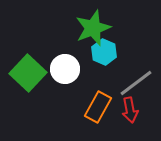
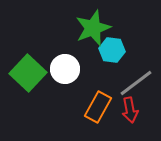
cyan hexagon: moved 8 px right, 2 px up; rotated 15 degrees counterclockwise
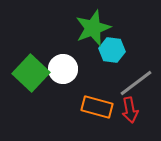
white circle: moved 2 px left
green square: moved 3 px right
orange rectangle: moved 1 px left; rotated 76 degrees clockwise
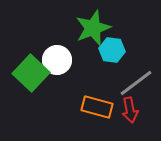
white circle: moved 6 px left, 9 px up
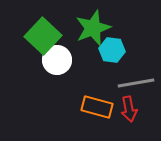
green square: moved 12 px right, 37 px up
gray line: rotated 27 degrees clockwise
red arrow: moved 1 px left, 1 px up
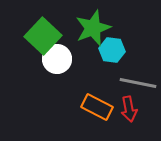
white circle: moved 1 px up
gray line: moved 2 px right; rotated 21 degrees clockwise
orange rectangle: rotated 12 degrees clockwise
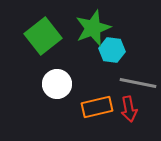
green square: rotated 9 degrees clockwise
white circle: moved 25 px down
orange rectangle: rotated 40 degrees counterclockwise
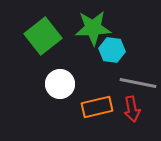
green star: rotated 18 degrees clockwise
white circle: moved 3 px right
red arrow: moved 3 px right
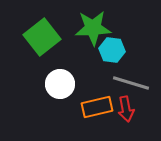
green square: moved 1 px left, 1 px down
gray line: moved 7 px left; rotated 6 degrees clockwise
red arrow: moved 6 px left
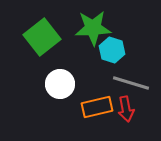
cyan hexagon: rotated 10 degrees clockwise
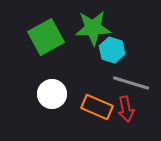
green square: moved 4 px right; rotated 9 degrees clockwise
white circle: moved 8 px left, 10 px down
orange rectangle: rotated 36 degrees clockwise
